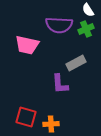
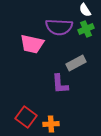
white semicircle: moved 3 px left
purple semicircle: moved 2 px down
pink trapezoid: moved 5 px right, 1 px up
red square: rotated 20 degrees clockwise
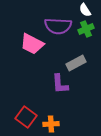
purple semicircle: moved 1 px left, 1 px up
pink trapezoid: rotated 15 degrees clockwise
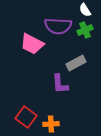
green cross: moved 1 px left, 1 px down
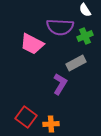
purple semicircle: moved 2 px right, 1 px down
green cross: moved 6 px down
purple L-shape: rotated 145 degrees counterclockwise
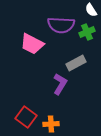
white semicircle: moved 6 px right
purple semicircle: moved 1 px right, 2 px up
green cross: moved 2 px right, 4 px up
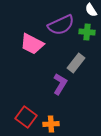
purple semicircle: rotated 28 degrees counterclockwise
green cross: rotated 28 degrees clockwise
gray rectangle: rotated 24 degrees counterclockwise
